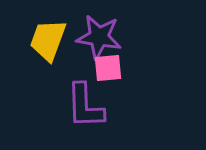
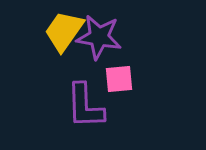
yellow trapezoid: moved 16 px right, 9 px up; rotated 15 degrees clockwise
pink square: moved 11 px right, 11 px down
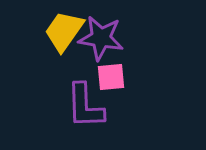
purple star: moved 2 px right, 1 px down
pink square: moved 8 px left, 2 px up
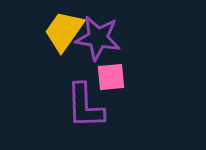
purple star: moved 3 px left
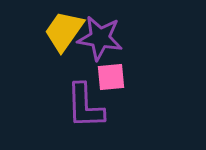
purple star: moved 2 px right
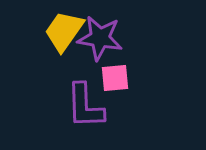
pink square: moved 4 px right, 1 px down
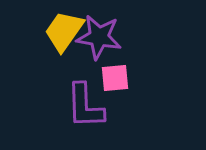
purple star: moved 1 px left, 1 px up
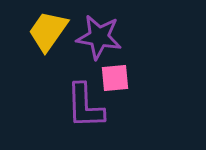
yellow trapezoid: moved 16 px left
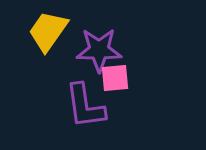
purple star: moved 13 px down; rotated 9 degrees counterclockwise
purple L-shape: rotated 6 degrees counterclockwise
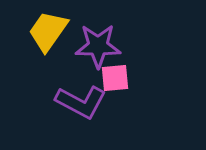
purple star: moved 1 px left, 4 px up
purple L-shape: moved 4 px left, 4 px up; rotated 54 degrees counterclockwise
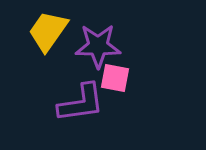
pink square: rotated 16 degrees clockwise
purple L-shape: moved 1 px down; rotated 36 degrees counterclockwise
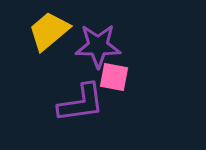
yellow trapezoid: moved 1 px right; rotated 15 degrees clockwise
pink square: moved 1 px left, 1 px up
